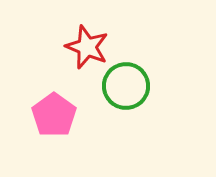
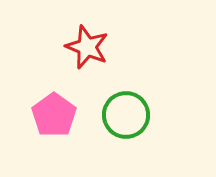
green circle: moved 29 px down
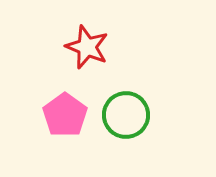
pink pentagon: moved 11 px right
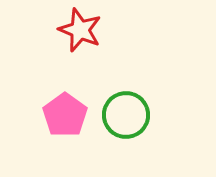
red star: moved 7 px left, 17 px up
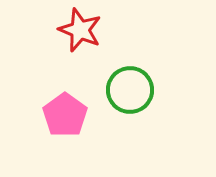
green circle: moved 4 px right, 25 px up
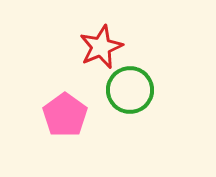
red star: moved 21 px right, 17 px down; rotated 27 degrees clockwise
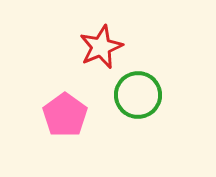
green circle: moved 8 px right, 5 px down
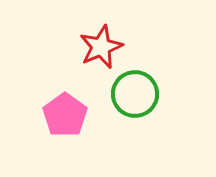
green circle: moved 3 px left, 1 px up
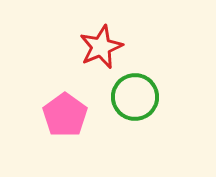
green circle: moved 3 px down
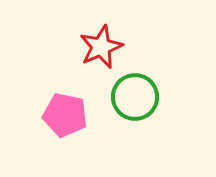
pink pentagon: rotated 24 degrees counterclockwise
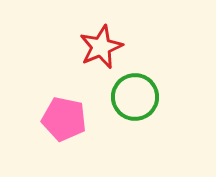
pink pentagon: moved 1 px left, 4 px down
